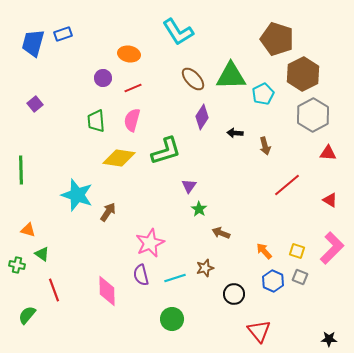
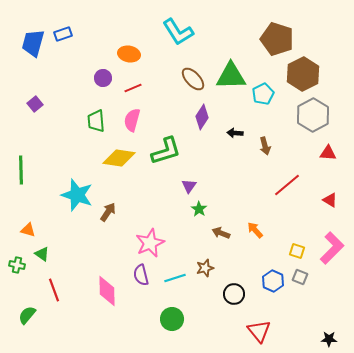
orange arrow at (264, 251): moved 9 px left, 21 px up
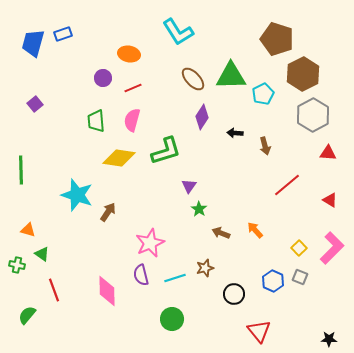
yellow square at (297, 251): moved 2 px right, 3 px up; rotated 28 degrees clockwise
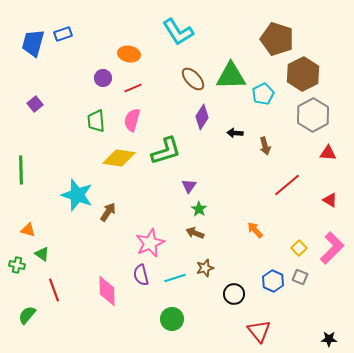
brown arrow at (221, 233): moved 26 px left
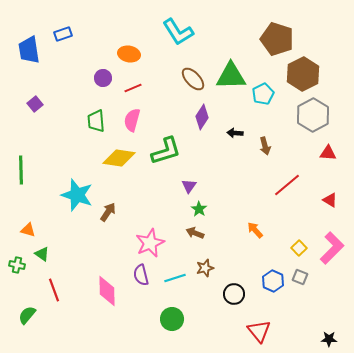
blue trapezoid at (33, 43): moved 4 px left, 7 px down; rotated 24 degrees counterclockwise
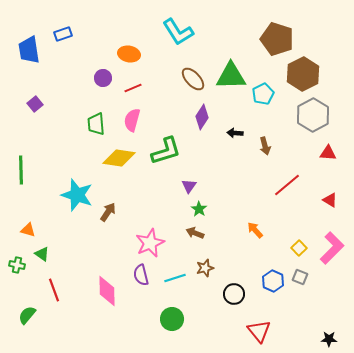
green trapezoid at (96, 121): moved 3 px down
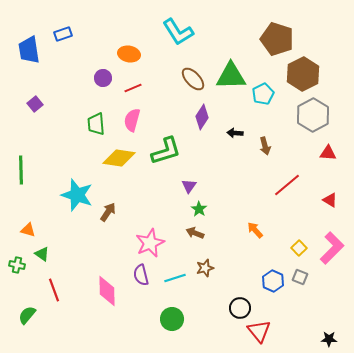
black circle at (234, 294): moved 6 px right, 14 px down
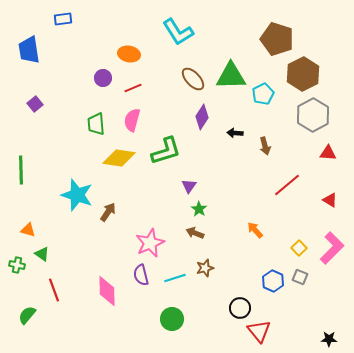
blue rectangle at (63, 34): moved 15 px up; rotated 12 degrees clockwise
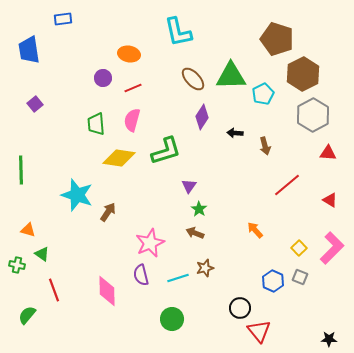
cyan L-shape at (178, 32): rotated 20 degrees clockwise
cyan line at (175, 278): moved 3 px right
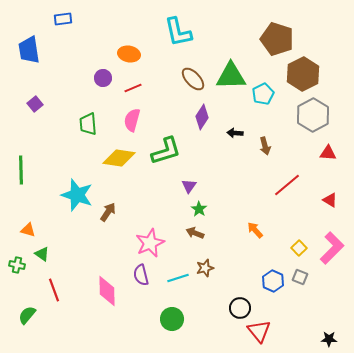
green trapezoid at (96, 124): moved 8 px left
